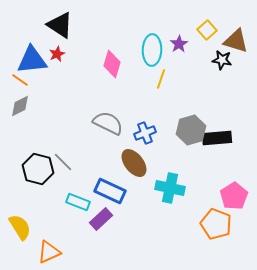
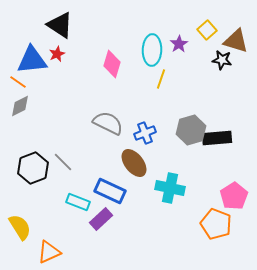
orange line: moved 2 px left, 2 px down
black hexagon: moved 5 px left, 1 px up; rotated 24 degrees clockwise
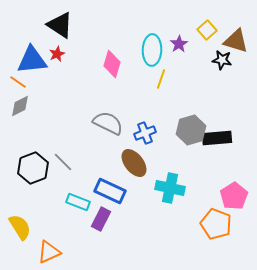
purple rectangle: rotated 20 degrees counterclockwise
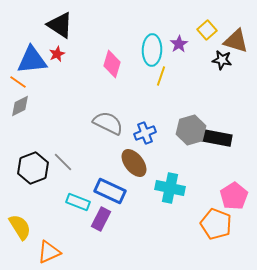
yellow line: moved 3 px up
black rectangle: rotated 16 degrees clockwise
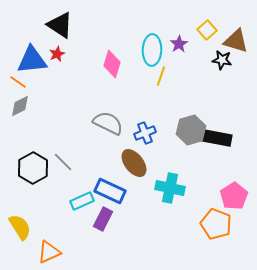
black hexagon: rotated 8 degrees counterclockwise
cyan rectangle: moved 4 px right, 1 px up; rotated 45 degrees counterclockwise
purple rectangle: moved 2 px right
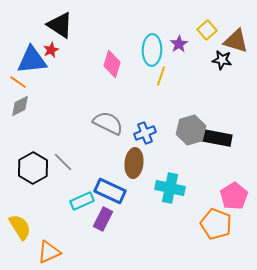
red star: moved 6 px left, 4 px up
brown ellipse: rotated 44 degrees clockwise
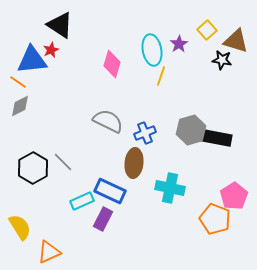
cyan ellipse: rotated 12 degrees counterclockwise
gray semicircle: moved 2 px up
orange pentagon: moved 1 px left, 5 px up
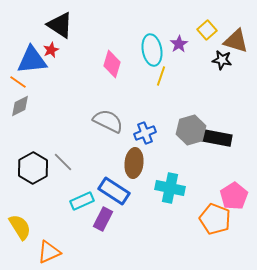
blue rectangle: moved 4 px right; rotated 8 degrees clockwise
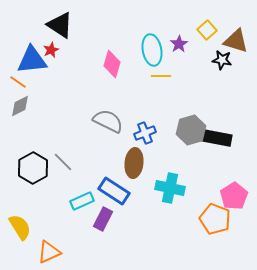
yellow line: rotated 72 degrees clockwise
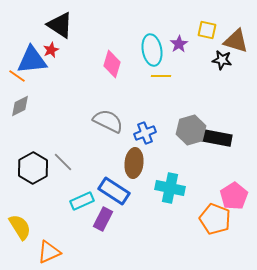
yellow square: rotated 36 degrees counterclockwise
orange line: moved 1 px left, 6 px up
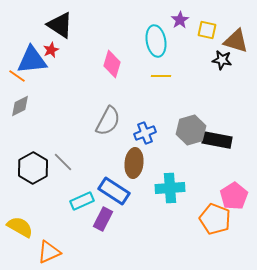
purple star: moved 1 px right, 24 px up
cyan ellipse: moved 4 px right, 9 px up
gray semicircle: rotated 92 degrees clockwise
black rectangle: moved 2 px down
cyan cross: rotated 16 degrees counterclockwise
yellow semicircle: rotated 28 degrees counterclockwise
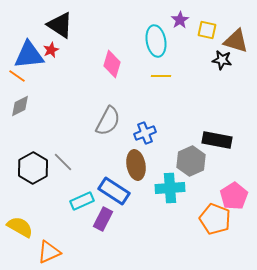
blue triangle: moved 3 px left, 5 px up
gray hexagon: moved 31 px down; rotated 8 degrees counterclockwise
brown ellipse: moved 2 px right, 2 px down; rotated 16 degrees counterclockwise
